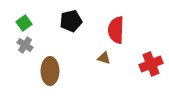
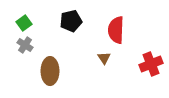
brown triangle: rotated 40 degrees clockwise
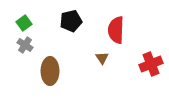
brown triangle: moved 2 px left
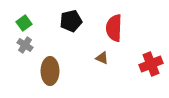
red semicircle: moved 2 px left, 2 px up
brown triangle: rotated 32 degrees counterclockwise
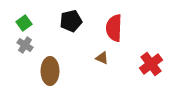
red cross: rotated 15 degrees counterclockwise
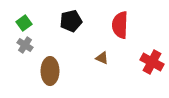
red semicircle: moved 6 px right, 3 px up
red cross: moved 1 px right, 2 px up; rotated 25 degrees counterclockwise
